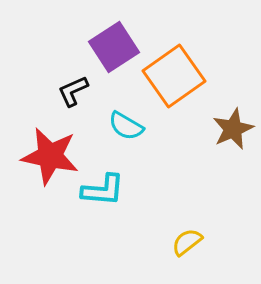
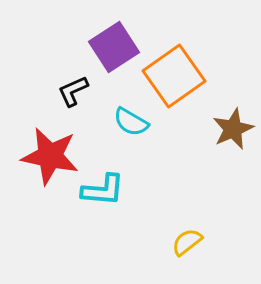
cyan semicircle: moved 5 px right, 4 px up
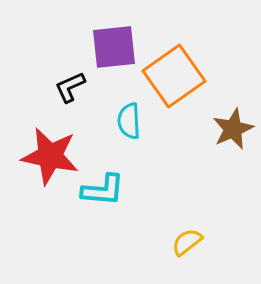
purple square: rotated 27 degrees clockwise
black L-shape: moved 3 px left, 4 px up
cyan semicircle: moved 2 px left, 1 px up; rotated 57 degrees clockwise
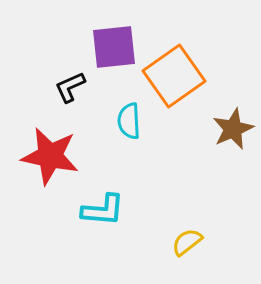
cyan L-shape: moved 20 px down
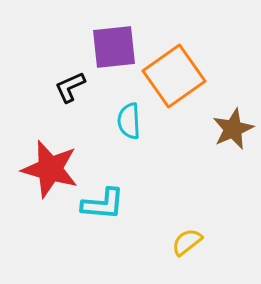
red star: moved 13 px down; rotated 4 degrees clockwise
cyan L-shape: moved 6 px up
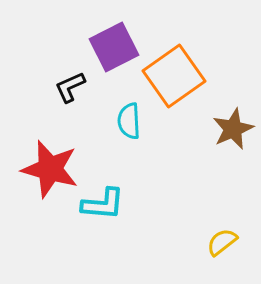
purple square: rotated 21 degrees counterclockwise
yellow semicircle: moved 35 px right
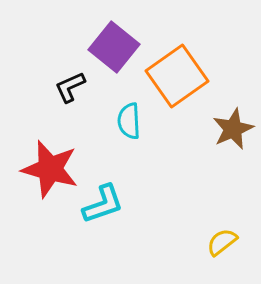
purple square: rotated 24 degrees counterclockwise
orange square: moved 3 px right
cyan L-shape: rotated 24 degrees counterclockwise
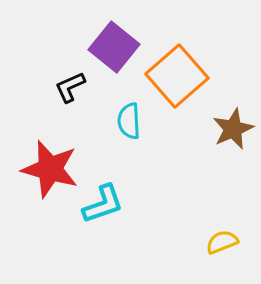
orange square: rotated 6 degrees counterclockwise
yellow semicircle: rotated 16 degrees clockwise
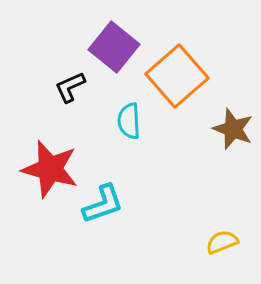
brown star: rotated 27 degrees counterclockwise
